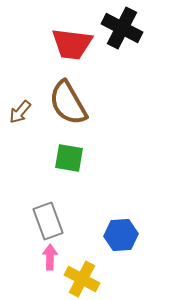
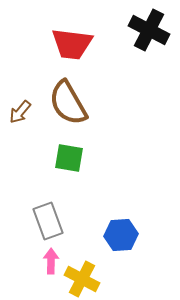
black cross: moved 27 px right, 2 px down
pink arrow: moved 1 px right, 4 px down
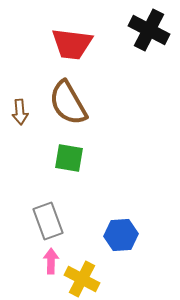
brown arrow: rotated 45 degrees counterclockwise
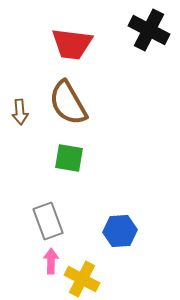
blue hexagon: moved 1 px left, 4 px up
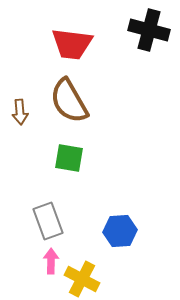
black cross: rotated 12 degrees counterclockwise
brown semicircle: moved 1 px right, 2 px up
